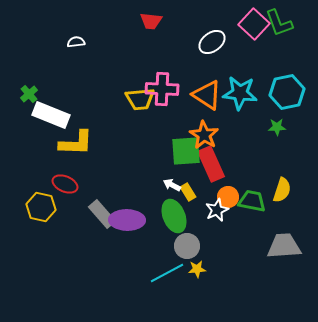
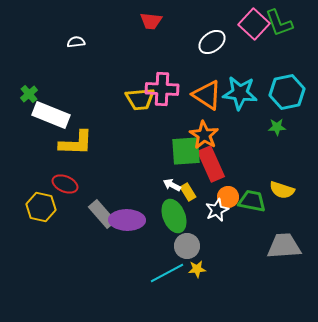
yellow semicircle: rotated 90 degrees clockwise
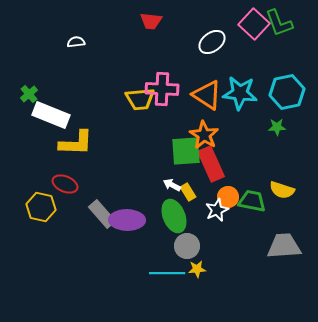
cyan line: rotated 28 degrees clockwise
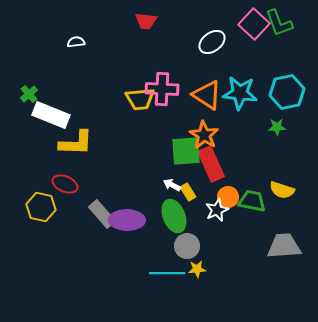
red trapezoid: moved 5 px left
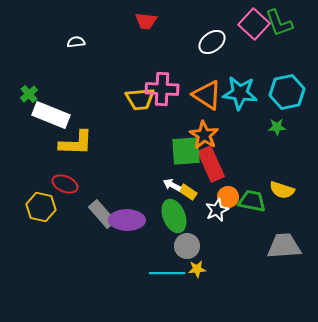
yellow rectangle: rotated 24 degrees counterclockwise
